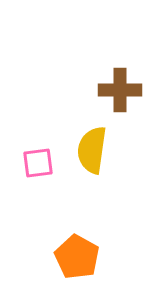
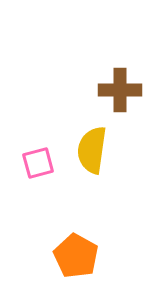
pink square: rotated 8 degrees counterclockwise
orange pentagon: moved 1 px left, 1 px up
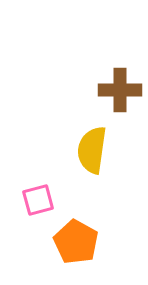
pink square: moved 37 px down
orange pentagon: moved 14 px up
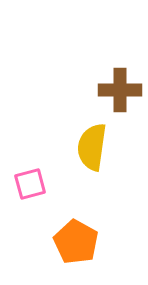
yellow semicircle: moved 3 px up
pink square: moved 8 px left, 16 px up
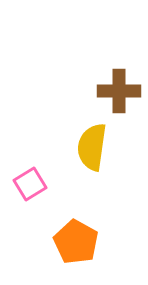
brown cross: moved 1 px left, 1 px down
pink square: rotated 16 degrees counterclockwise
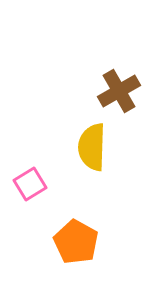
brown cross: rotated 30 degrees counterclockwise
yellow semicircle: rotated 6 degrees counterclockwise
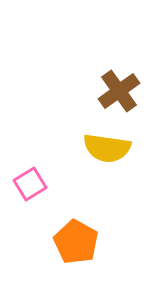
brown cross: rotated 6 degrees counterclockwise
yellow semicircle: moved 15 px right, 1 px down; rotated 84 degrees counterclockwise
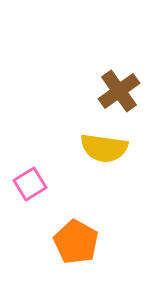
yellow semicircle: moved 3 px left
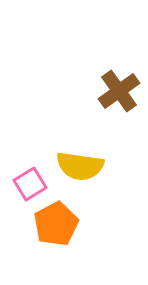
yellow semicircle: moved 24 px left, 18 px down
orange pentagon: moved 20 px left, 18 px up; rotated 15 degrees clockwise
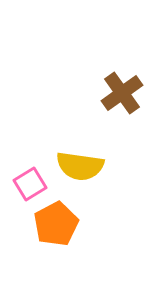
brown cross: moved 3 px right, 2 px down
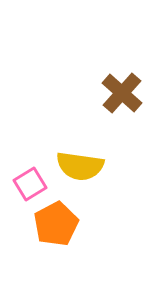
brown cross: rotated 12 degrees counterclockwise
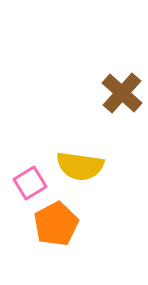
pink square: moved 1 px up
